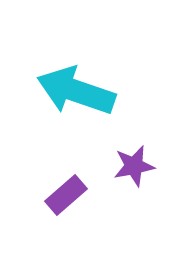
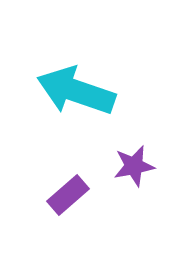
purple rectangle: moved 2 px right
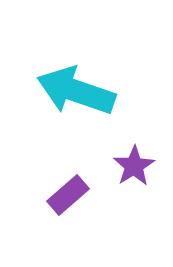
purple star: rotated 21 degrees counterclockwise
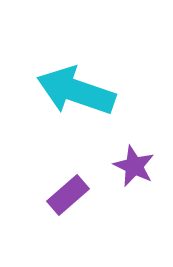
purple star: rotated 15 degrees counterclockwise
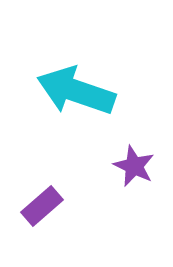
purple rectangle: moved 26 px left, 11 px down
